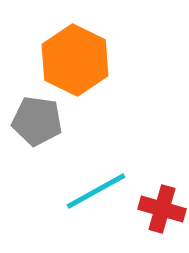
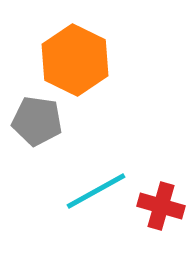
red cross: moved 1 px left, 3 px up
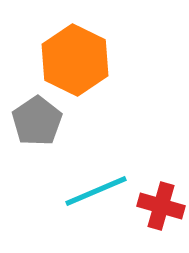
gray pentagon: rotated 30 degrees clockwise
cyan line: rotated 6 degrees clockwise
